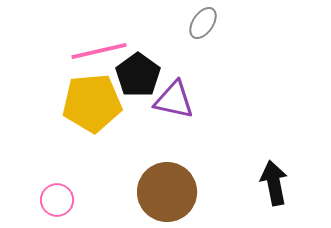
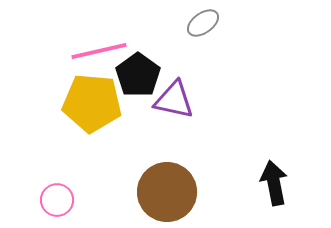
gray ellipse: rotated 20 degrees clockwise
yellow pentagon: rotated 10 degrees clockwise
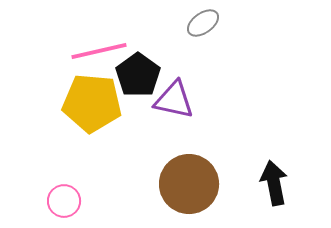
brown circle: moved 22 px right, 8 px up
pink circle: moved 7 px right, 1 px down
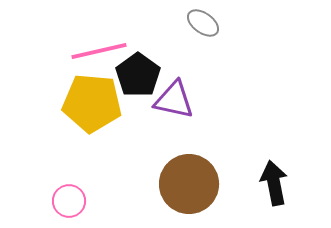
gray ellipse: rotated 72 degrees clockwise
pink circle: moved 5 px right
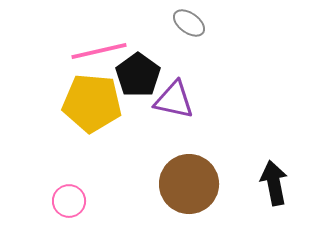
gray ellipse: moved 14 px left
